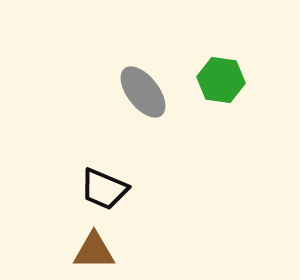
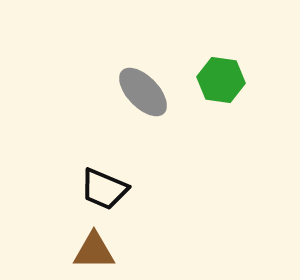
gray ellipse: rotated 6 degrees counterclockwise
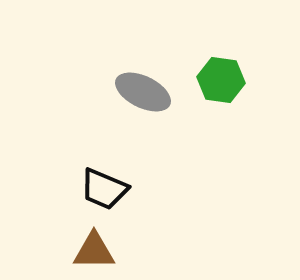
gray ellipse: rotated 20 degrees counterclockwise
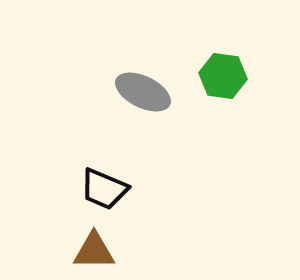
green hexagon: moved 2 px right, 4 px up
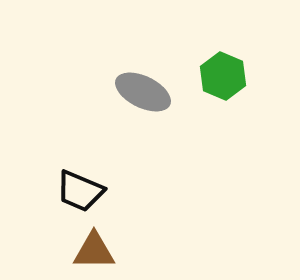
green hexagon: rotated 15 degrees clockwise
black trapezoid: moved 24 px left, 2 px down
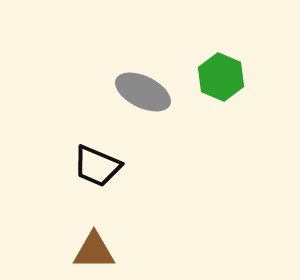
green hexagon: moved 2 px left, 1 px down
black trapezoid: moved 17 px right, 25 px up
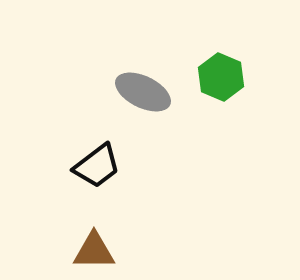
black trapezoid: rotated 60 degrees counterclockwise
